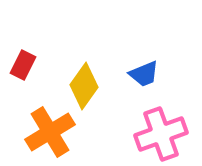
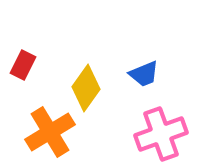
yellow diamond: moved 2 px right, 2 px down
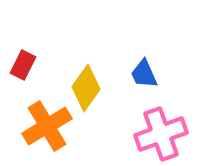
blue trapezoid: rotated 88 degrees clockwise
orange cross: moved 3 px left, 6 px up
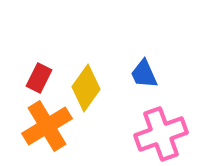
red rectangle: moved 16 px right, 13 px down
